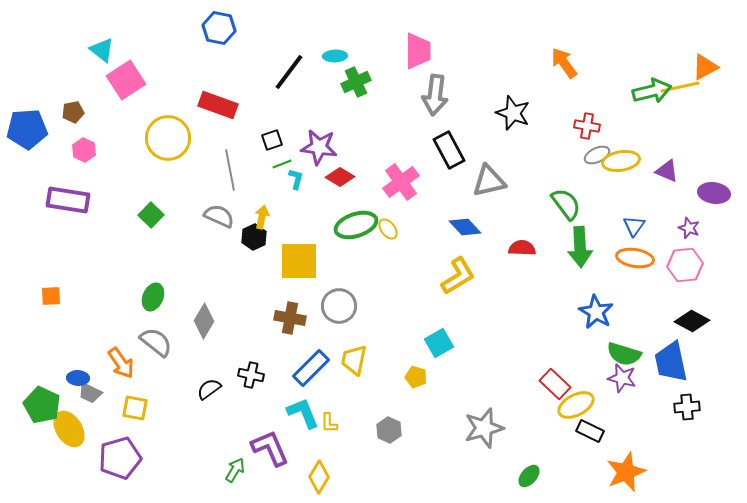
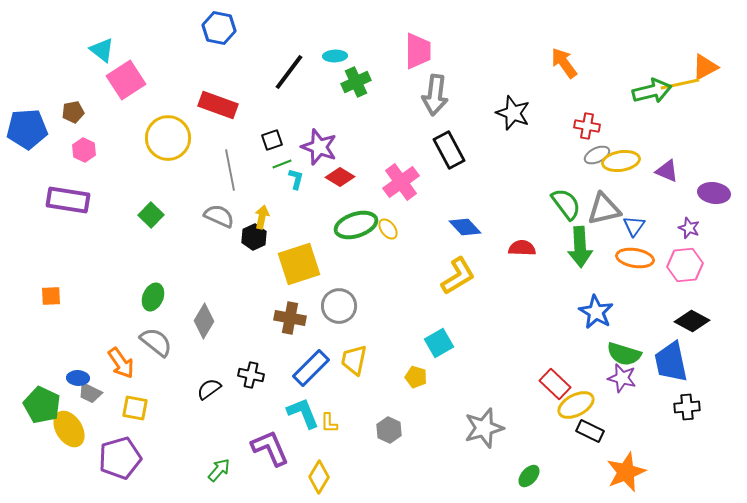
yellow line at (680, 87): moved 3 px up
purple star at (319, 147): rotated 12 degrees clockwise
gray triangle at (489, 181): moved 115 px right, 28 px down
yellow square at (299, 261): moved 3 px down; rotated 18 degrees counterclockwise
green arrow at (235, 470): moved 16 px left; rotated 10 degrees clockwise
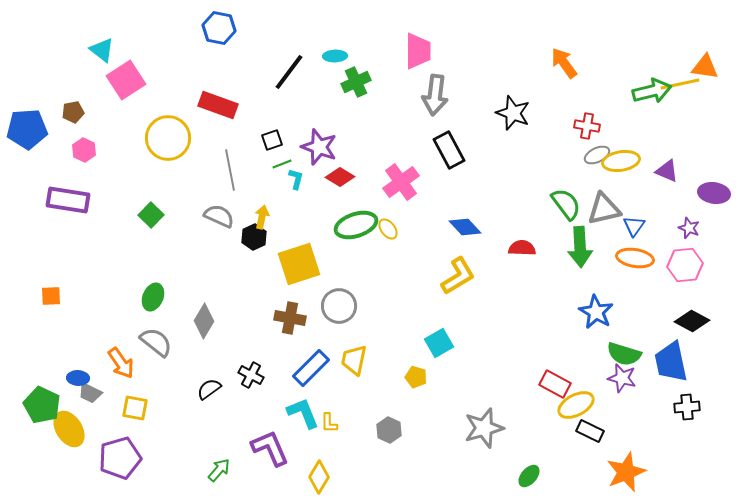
orange triangle at (705, 67): rotated 36 degrees clockwise
black cross at (251, 375): rotated 15 degrees clockwise
red rectangle at (555, 384): rotated 16 degrees counterclockwise
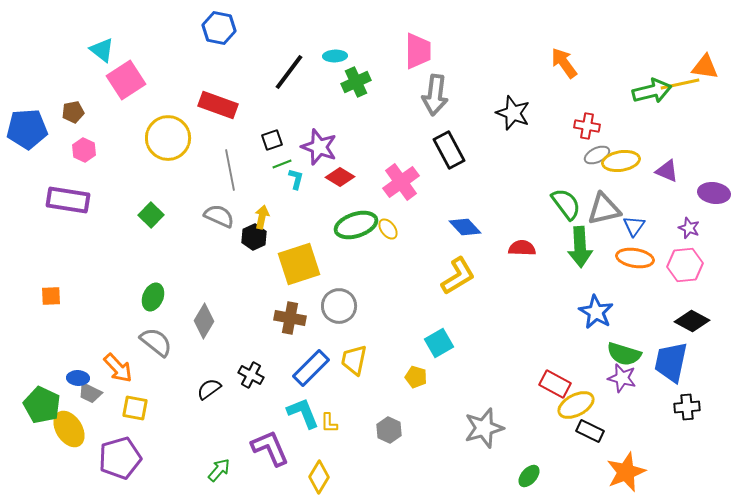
blue trapezoid at (671, 362): rotated 24 degrees clockwise
orange arrow at (121, 363): moved 3 px left, 5 px down; rotated 8 degrees counterclockwise
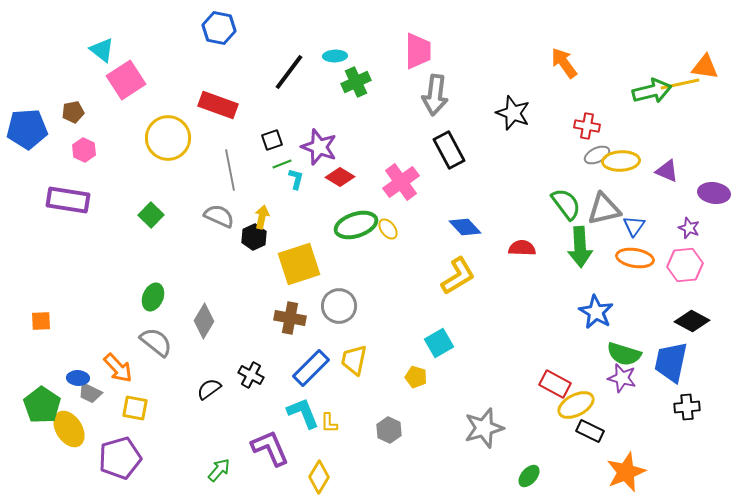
yellow ellipse at (621, 161): rotated 6 degrees clockwise
orange square at (51, 296): moved 10 px left, 25 px down
green pentagon at (42, 405): rotated 9 degrees clockwise
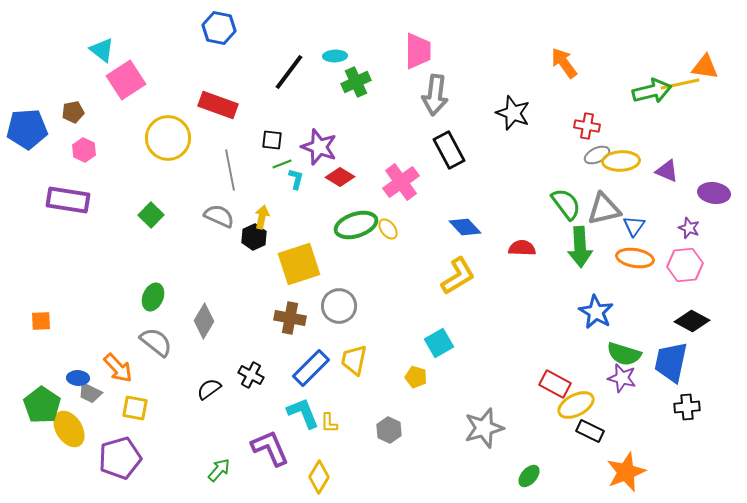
black square at (272, 140): rotated 25 degrees clockwise
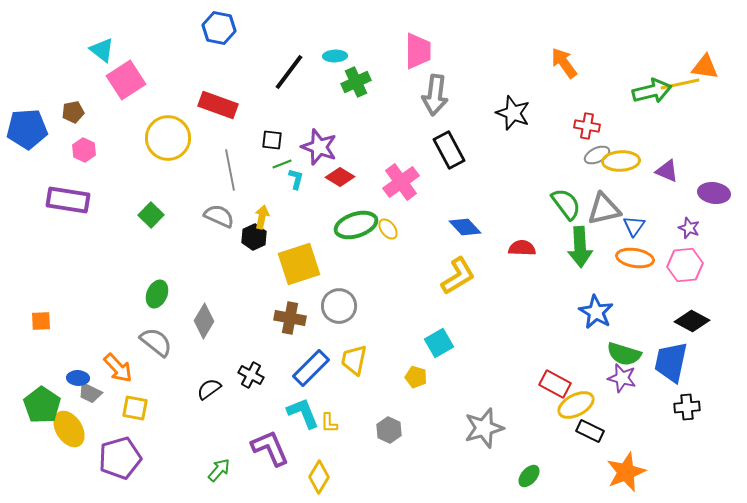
green ellipse at (153, 297): moved 4 px right, 3 px up
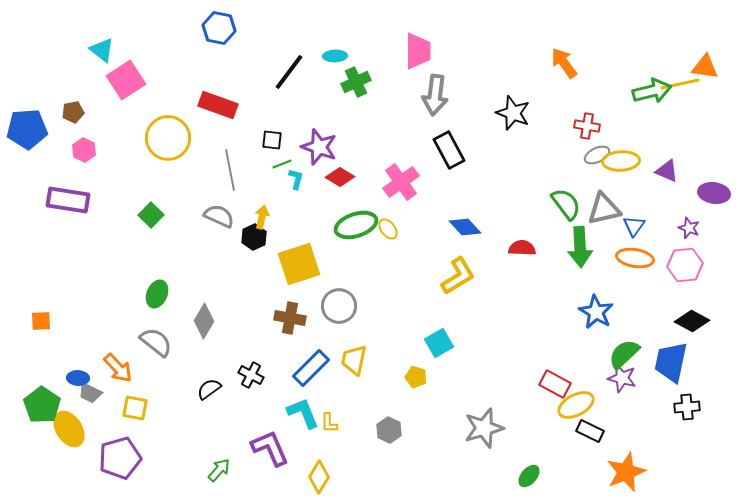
green semicircle at (624, 354): rotated 120 degrees clockwise
